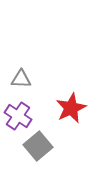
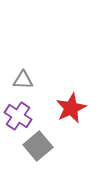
gray triangle: moved 2 px right, 1 px down
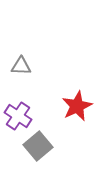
gray triangle: moved 2 px left, 14 px up
red star: moved 6 px right, 2 px up
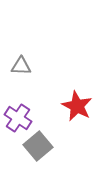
red star: rotated 20 degrees counterclockwise
purple cross: moved 2 px down
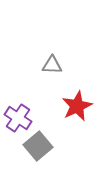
gray triangle: moved 31 px right, 1 px up
red star: rotated 20 degrees clockwise
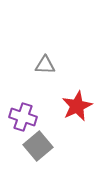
gray triangle: moved 7 px left
purple cross: moved 5 px right, 1 px up; rotated 16 degrees counterclockwise
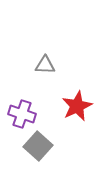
purple cross: moved 1 px left, 3 px up
gray square: rotated 8 degrees counterclockwise
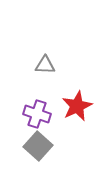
purple cross: moved 15 px right
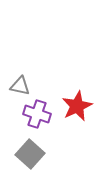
gray triangle: moved 25 px left, 21 px down; rotated 10 degrees clockwise
gray square: moved 8 px left, 8 px down
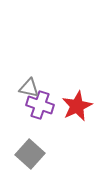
gray triangle: moved 9 px right, 2 px down
purple cross: moved 3 px right, 9 px up
